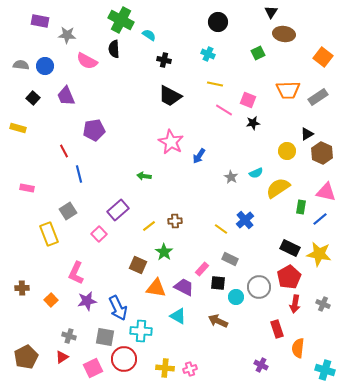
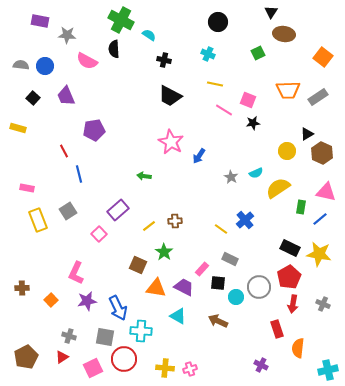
yellow rectangle at (49, 234): moved 11 px left, 14 px up
red arrow at (295, 304): moved 2 px left
cyan cross at (325, 370): moved 3 px right; rotated 30 degrees counterclockwise
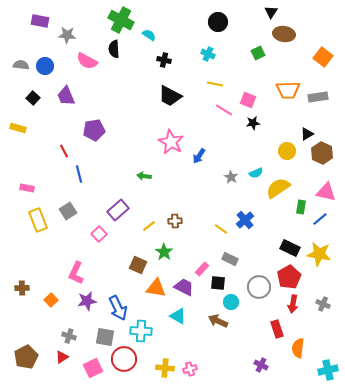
gray rectangle at (318, 97): rotated 24 degrees clockwise
cyan circle at (236, 297): moved 5 px left, 5 px down
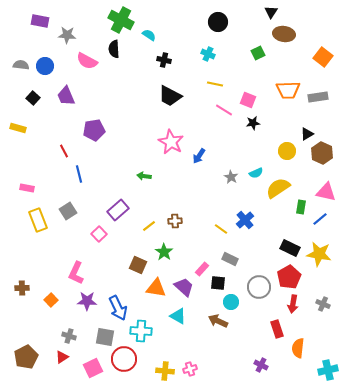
purple trapezoid at (184, 287): rotated 15 degrees clockwise
purple star at (87, 301): rotated 12 degrees clockwise
yellow cross at (165, 368): moved 3 px down
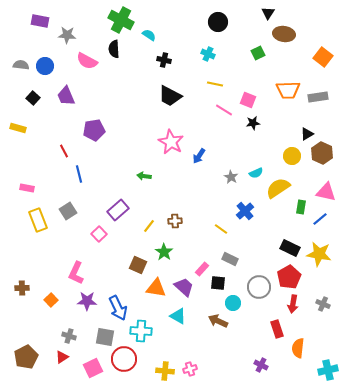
black triangle at (271, 12): moved 3 px left, 1 px down
yellow circle at (287, 151): moved 5 px right, 5 px down
blue cross at (245, 220): moved 9 px up
yellow line at (149, 226): rotated 16 degrees counterclockwise
cyan circle at (231, 302): moved 2 px right, 1 px down
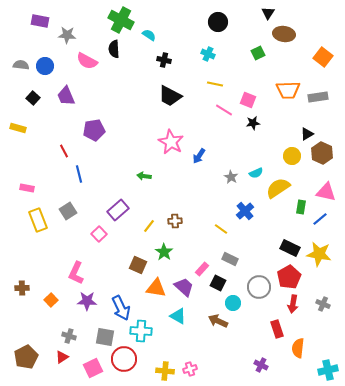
black square at (218, 283): rotated 21 degrees clockwise
blue arrow at (118, 308): moved 3 px right
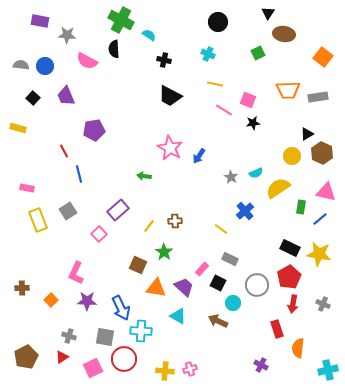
pink star at (171, 142): moved 1 px left, 6 px down
gray circle at (259, 287): moved 2 px left, 2 px up
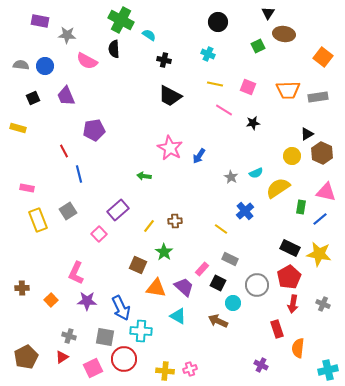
green square at (258, 53): moved 7 px up
black square at (33, 98): rotated 24 degrees clockwise
pink square at (248, 100): moved 13 px up
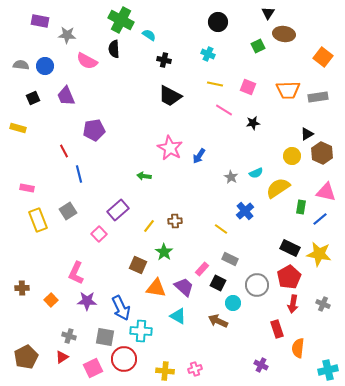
pink cross at (190, 369): moved 5 px right
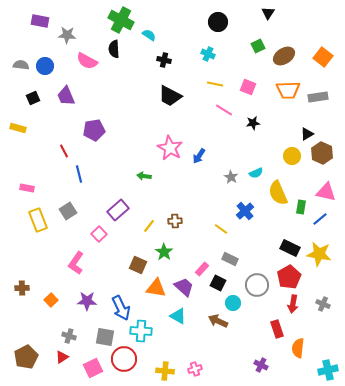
brown ellipse at (284, 34): moved 22 px down; rotated 40 degrees counterclockwise
yellow semicircle at (278, 188): moved 5 px down; rotated 80 degrees counterclockwise
pink L-shape at (76, 273): moved 10 px up; rotated 10 degrees clockwise
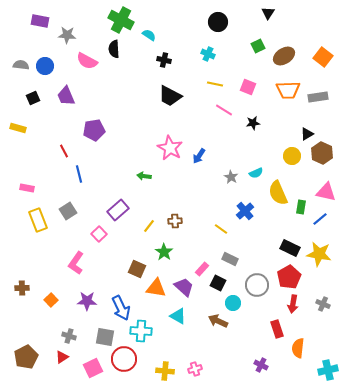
brown square at (138, 265): moved 1 px left, 4 px down
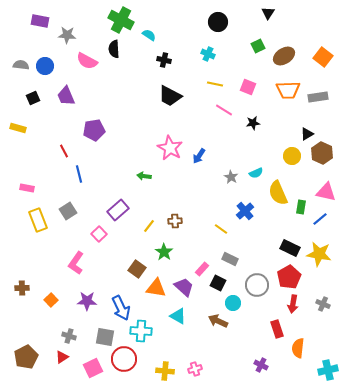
brown square at (137, 269): rotated 12 degrees clockwise
